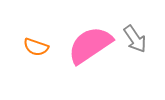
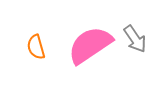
orange semicircle: rotated 55 degrees clockwise
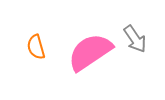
pink semicircle: moved 7 px down
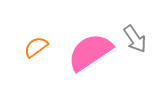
orange semicircle: rotated 70 degrees clockwise
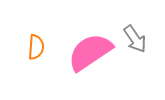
orange semicircle: rotated 130 degrees clockwise
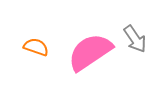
orange semicircle: rotated 75 degrees counterclockwise
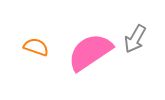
gray arrow: rotated 64 degrees clockwise
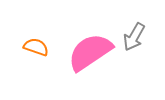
gray arrow: moved 1 px left, 2 px up
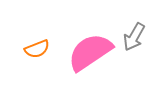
orange semicircle: moved 1 px right, 2 px down; rotated 140 degrees clockwise
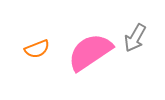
gray arrow: moved 1 px right, 1 px down
